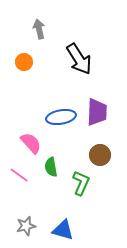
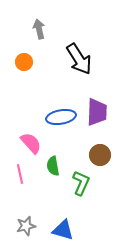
green semicircle: moved 2 px right, 1 px up
pink line: moved 1 px right, 1 px up; rotated 42 degrees clockwise
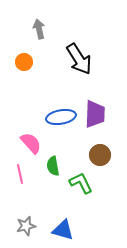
purple trapezoid: moved 2 px left, 2 px down
green L-shape: rotated 50 degrees counterclockwise
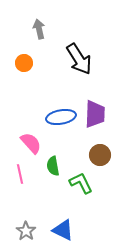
orange circle: moved 1 px down
gray star: moved 5 px down; rotated 24 degrees counterclockwise
blue triangle: rotated 10 degrees clockwise
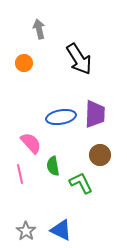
blue triangle: moved 2 px left
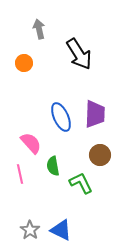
black arrow: moved 5 px up
blue ellipse: rotated 76 degrees clockwise
gray star: moved 4 px right, 1 px up
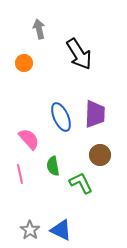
pink semicircle: moved 2 px left, 4 px up
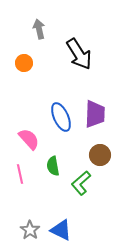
green L-shape: rotated 105 degrees counterclockwise
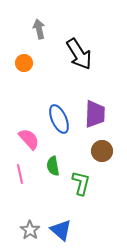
blue ellipse: moved 2 px left, 2 px down
brown circle: moved 2 px right, 4 px up
green L-shape: rotated 145 degrees clockwise
blue triangle: rotated 15 degrees clockwise
